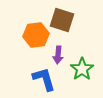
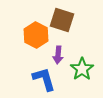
orange hexagon: rotated 25 degrees counterclockwise
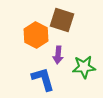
green star: moved 2 px right, 2 px up; rotated 30 degrees clockwise
blue L-shape: moved 1 px left
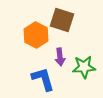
purple arrow: moved 2 px right, 2 px down; rotated 12 degrees counterclockwise
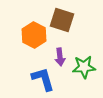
orange hexagon: moved 2 px left
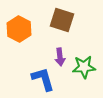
orange hexagon: moved 15 px left, 6 px up
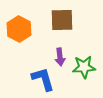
brown square: rotated 20 degrees counterclockwise
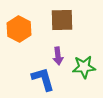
purple arrow: moved 2 px left, 1 px up
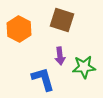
brown square: rotated 20 degrees clockwise
purple arrow: moved 2 px right
